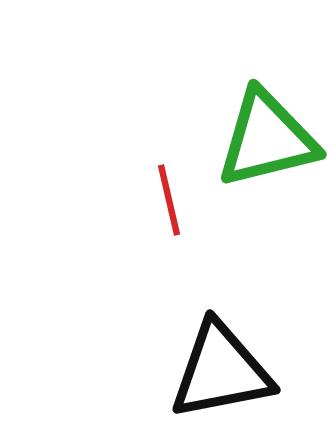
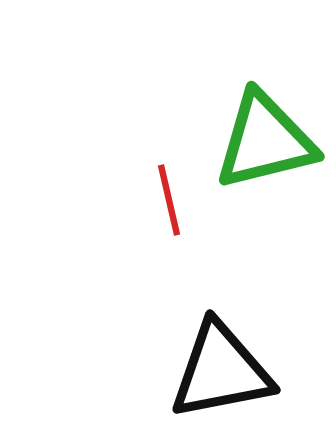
green triangle: moved 2 px left, 2 px down
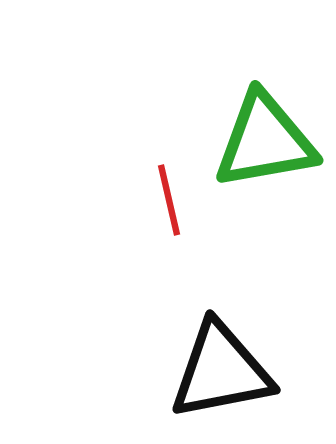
green triangle: rotated 4 degrees clockwise
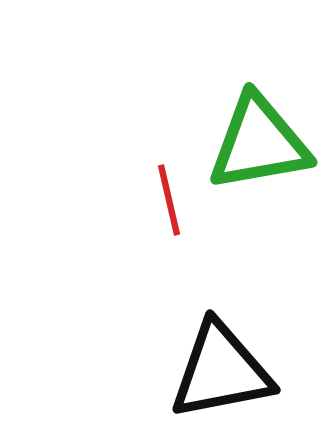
green triangle: moved 6 px left, 2 px down
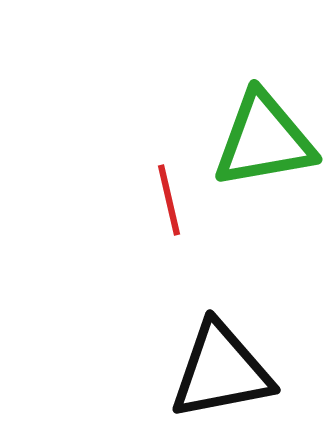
green triangle: moved 5 px right, 3 px up
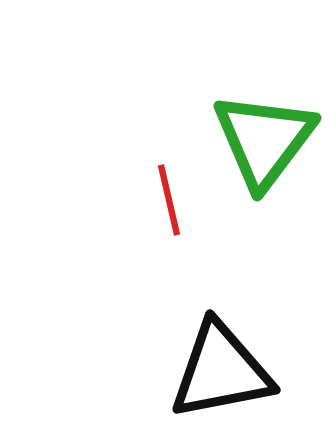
green triangle: rotated 43 degrees counterclockwise
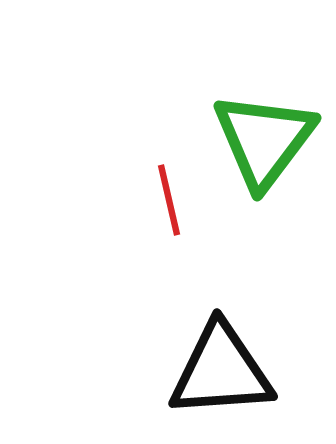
black triangle: rotated 7 degrees clockwise
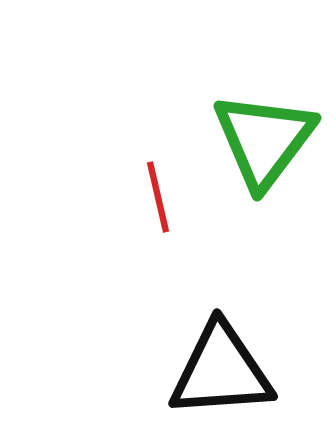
red line: moved 11 px left, 3 px up
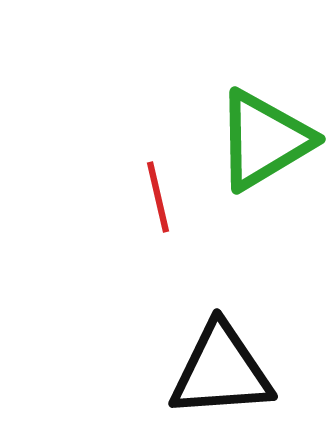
green triangle: rotated 22 degrees clockwise
